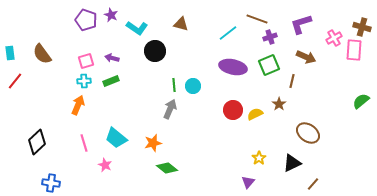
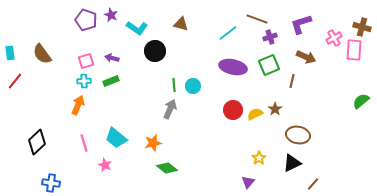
brown star at (279, 104): moved 4 px left, 5 px down
brown ellipse at (308, 133): moved 10 px left, 2 px down; rotated 25 degrees counterclockwise
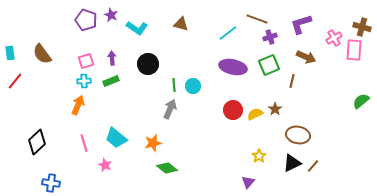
black circle at (155, 51): moved 7 px left, 13 px down
purple arrow at (112, 58): rotated 72 degrees clockwise
yellow star at (259, 158): moved 2 px up
brown line at (313, 184): moved 18 px up
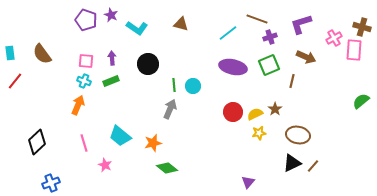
pink square at (86, 61): rotated 21 degrees clockwise
cyan cross at (84, 81): rotated 24 degrees clockwise
red circle at (233, 110): moved 2 px down
cyan trapezoid at (116, 138): moved 4 px right, 2 px up
yellow star at (259, 156): moved 23 px up; rotated 24 degrees clockwise
blue cross at (51, 183): rotated 30 degrees counterclockwise
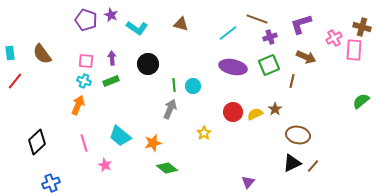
yellow star at (259, 133): moved 55 px left; rotated 24 degrees counterclockwise
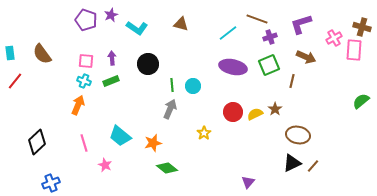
purple star at (111, 15): rotated 24 degrees clockwise
green line at (174, 85): moved 2 px left
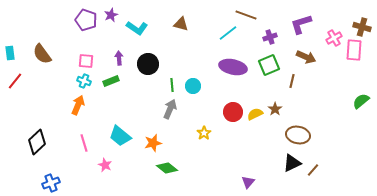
brown line at (257, 19): moved 11 px left, 4 px up
purple arrow at (112, 58): moved 7 px right
brown line at (313, 166): moved 4 px down
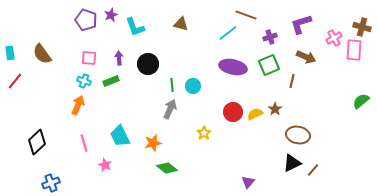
cyan L-shape at (137, 28): moved 2 px left, 1 px up; rotated 35 degrees clockwise
pink square at (86, 61): moved 3 px right, 3 px up
cyan trapezoid at (120, 136): rotated 25 degrees clockwise
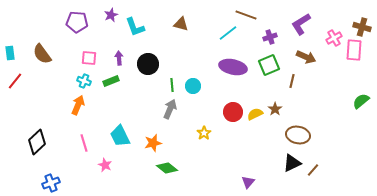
purple pentagon at (86, 20): moved 9 px left, 2 px down; rotated 15 degrees counterclockwise
purple L-shape at (301, 24): rotated 15 degrees counterclockwise
